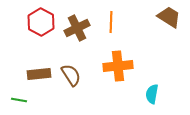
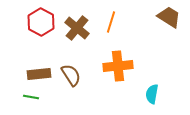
orange line: rotated 15 degrees clockwise
brown cross: rotated 25 degrees counterclockwise
green line: moved 12 px right, 3 px up
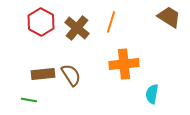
orange cross: moved 6 px right, 2 px up
brown rectangle: moved 4 px right
green line: moved 2 px left, 3 px down
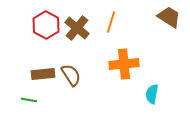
red hexagon: moved 5 px right, 3 px down
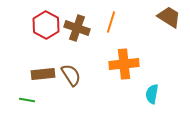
brown cross: rotated 20 degrees counterclockwise
green line: moved 2 px left
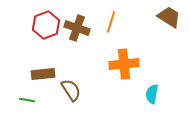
red hexagon: rotated 12 degrees clockwise
brown semicircle: moved 15 px down
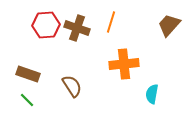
brown trapezoid: moved 8 px down; rotated 80 degrees counterclockwise
red hexagon: rotated 16 degrees clockwise
brown rectangle: moved 15 px left; rotated 25 degrees clockwise
brown semicircle: moved 1 px right, 4 px up
green line: rotated 35 degrees clockwise
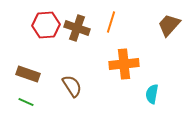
green line: moved 1 px left, 2 px down; rotated 21 degrees counterclockwise
